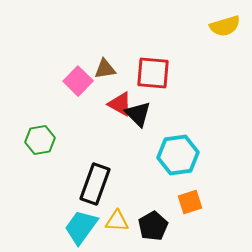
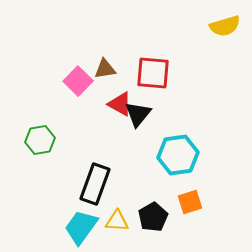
black triangle: rotated 24 degrees clockwise
black pentagon: moved 9 px up
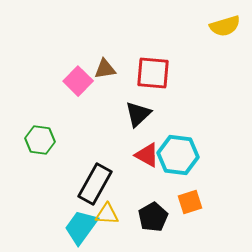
red triangle: moved 27 px right, 51 px down
black triangle: rotated 8 degrees clockwise
green hexagon: rotated 16 degrees clockwise
cyan hexagon: rotated 15 degrees clockwise
black rectangle: rotated 9 degrees clockwise
yellow triangle: moved 10 px left, 7 px up
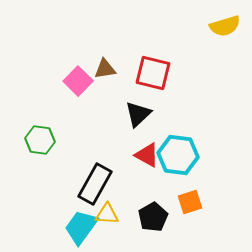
red square: rotated 9 degrees clockwise
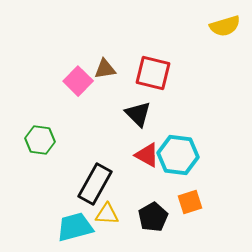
black triangle: rotated 32 degrees counterclockwise
cyan trapezoid: moved 6 px left; rotated 39 degrees clockwise
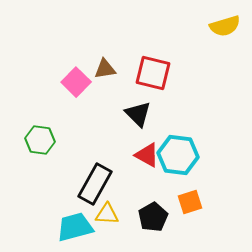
pink square: moved 2 px left, 1 px down
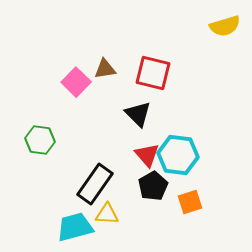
red triangle: rotated 20 degrees clockwise
black rectangle: rotated 6 degrees clockwise
black pentagon: moved 31 px up
